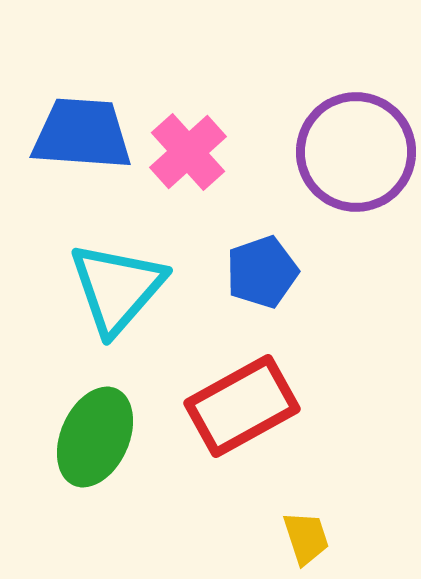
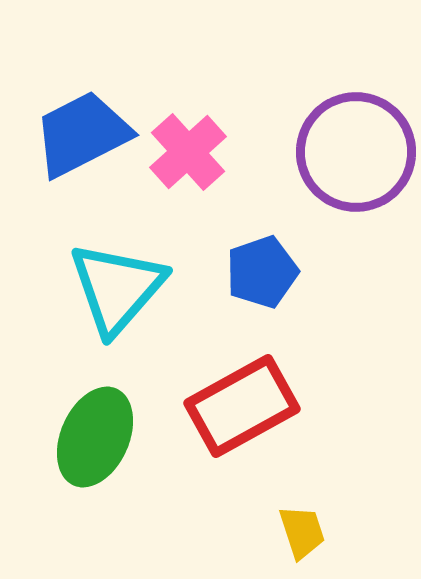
blue trapezoid: rotated 31 degrees counterclockwise
yellow trapezoid: moved 4 px left, 6 px up
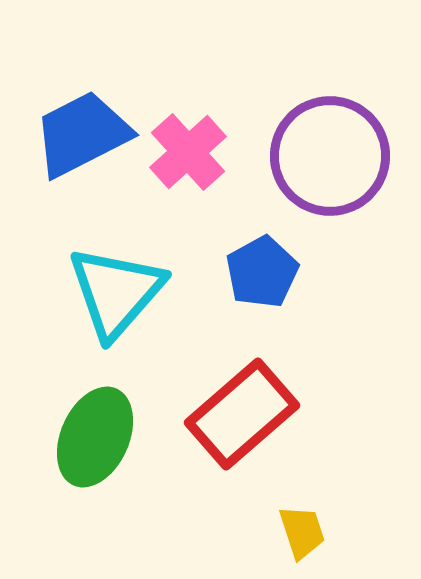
purple circle: moved 26 px left, 4 px down
blue pentagon: rotated 10 degrees counterclockwise
cyan triangle: moved 1 px left, 4 px down
red rectangle: moved 8 px down; rotated 12 degrees counterclockwise
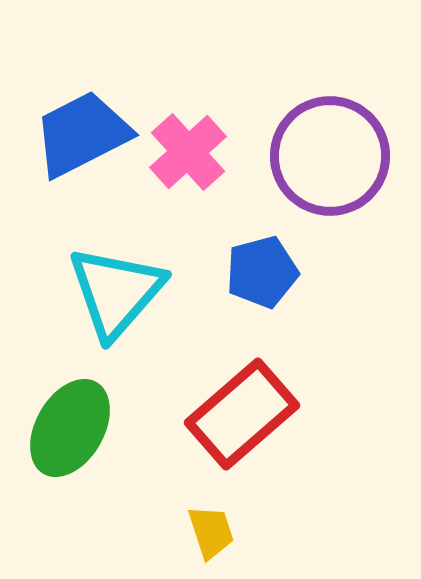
blue pentagon: rotated 14 degrees clockwise
green ellipse: moved 25 px left, 9 px up; rotated 6 degrees clockwise
yellow trapezoid: moved 91 px left
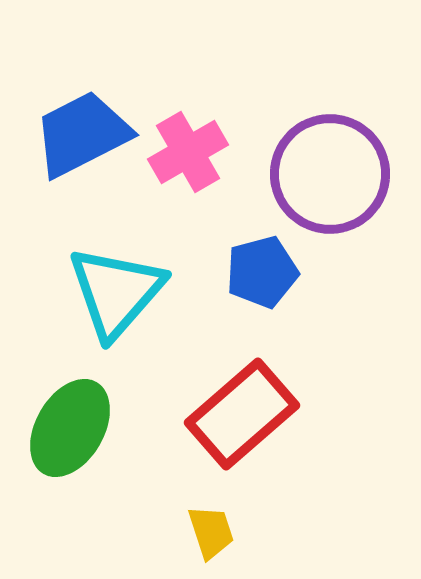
pink cross: rotated 12 degrees clockwise
purple circle: moved 18 px down
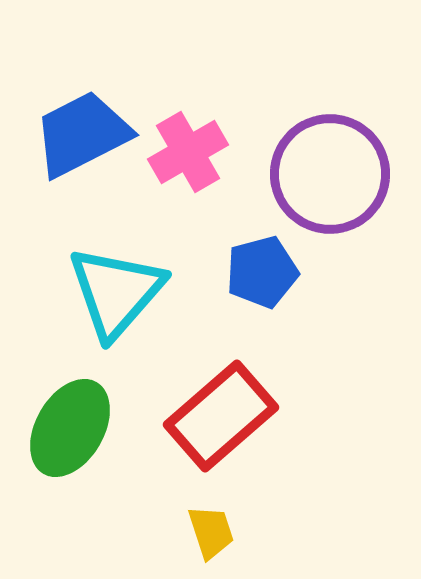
red rectangle: moved 21 px left, 2 px down
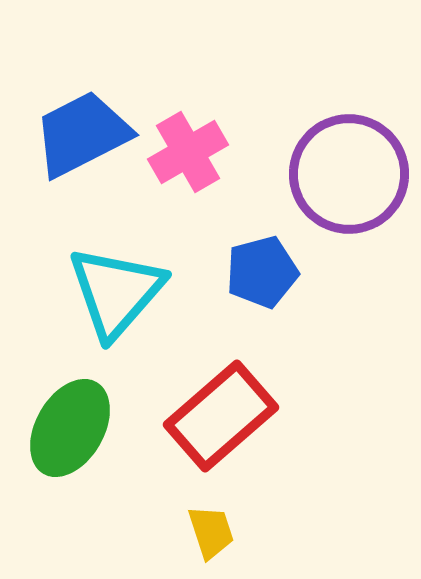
purple circle: moved 19 px right
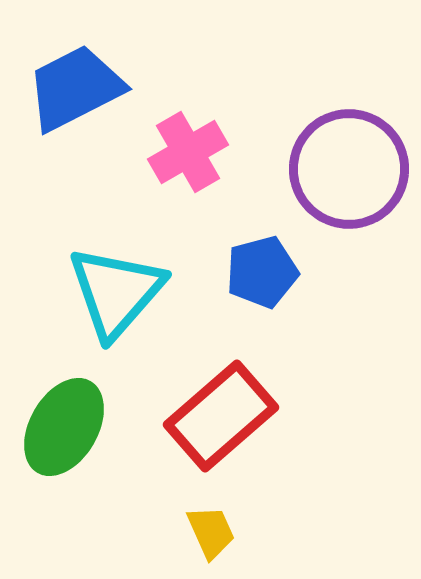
blue trapezoid: moved 7 px left, 46 px up
purple circle: moved 5 px up
green ellipse: moved 6 px left, 1 px up
yellow trapezoid: rotated 6 degrees counterclockwise
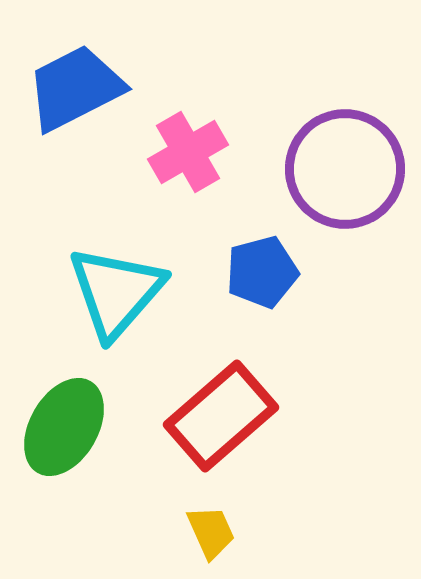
purple circle: moved 4 px left
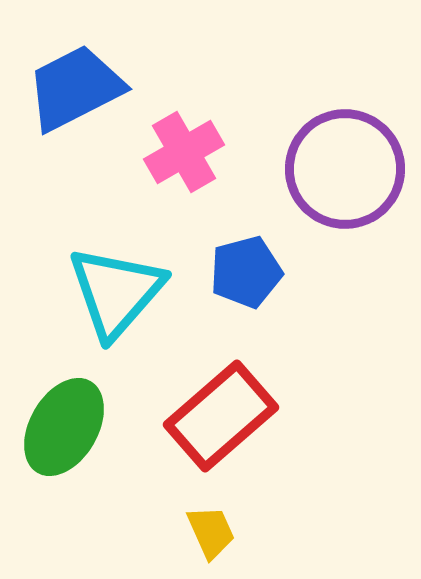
pink cross: moved 4 px left
blue pentagon: moved 16 px left
